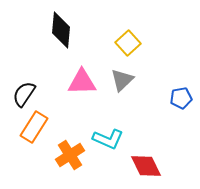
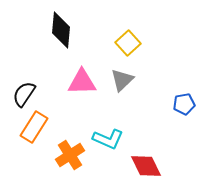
blue pentagon: moved 3 px right, 6 px down
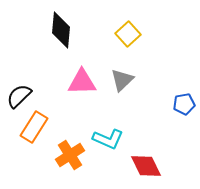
yellow square: moved 9 px up
black semicircle: moved 5 px left, 2 px down; rotated 12 degrees clockwise
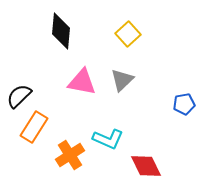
black diamond: moved 1 px down
pink triangle: rotated 12 degrees clockwise
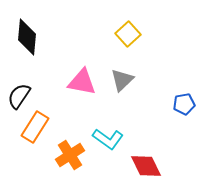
black diamond: moved 34 px left, 6 px down
black semicircle: rotated 12 degrees counterclockwise
orange rectangle: moved 1 px right
cyan L-shape: rotated 12 degrees clockwise
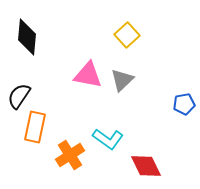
yellow square: moved 1 px left, 1 px down
pink triangle: moved 6 px right, 7 px up
orange rectangle: rotated 20 degrees counterclockwise
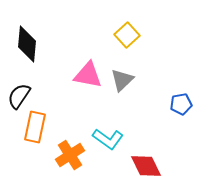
black diamond: moved 7 px down
blue pentagon: moved 3 px left
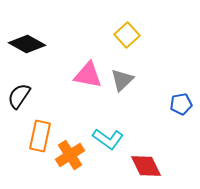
black diamond: rotated 66 degrees counterclockwise
orange rectangle: moved 5 px right, 9 px down
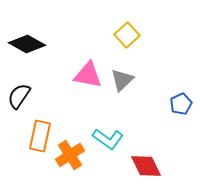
blue pentagon: rotated 15 degrees counterclockwise
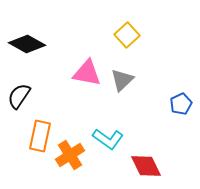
pink triangle: moved 1 px left, 2 px up
